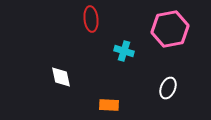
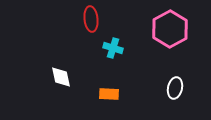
pink hexagon: rotated 18 degrees counterclockwise
cyan cross: moved 11 px left, 3 px up
white ellipse: moved 7 px right; rotated 10 degrees counterclockwise
orange rectangle: moved 11 px up
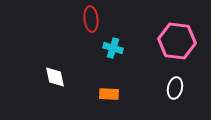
pink hexagon: moved 7 px right, 12 px down; rotated 24 degrees counterclockwise
white diamond: moved 6 px left
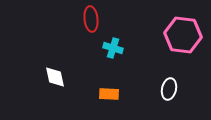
pink hexagon: moved 6 px right, 6 px up
white ellipse: moved 6 px left, 1 px down
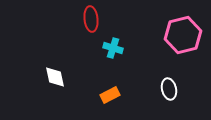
pink hexagon: rotated 21 degrees counterclockwise
white ellipse: rotated 25 degrees counterclockwise
orange rectangle: moved 1 px right, 1 px down; rotated 30 degrees counterclockwise
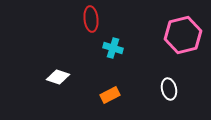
white diamond: moved 3 px right; rotated 60 degrees counterclockwise
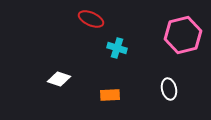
red ellipse: rotated 60 degrees counterclockwise
cyan cross: moved 4 px right
white diamond: moved 1 px right, 2 px down
orange rectangle: rotated 24 degrees clockwise
